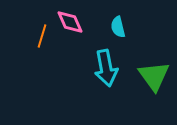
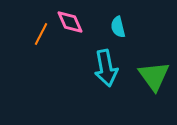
orange line: moved 1 px left, 2 px up; rotated 10 degrees clockwise
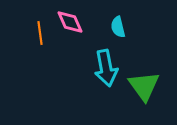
orange line: moved 1 px left, 1 px up; rotated 35 degrees counterclockwise
green triangle: moved 10 px left, 10 px down
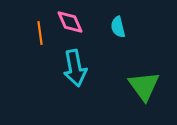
cyan arrow: moved 31 px left
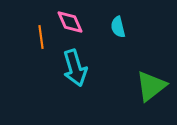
orange line: moved 1 px right, 4 px down
cyan arrow: rotated 6 degrees counterclockwise
green triangle: moved 7 px right; rotated 28 degrees clockwise
